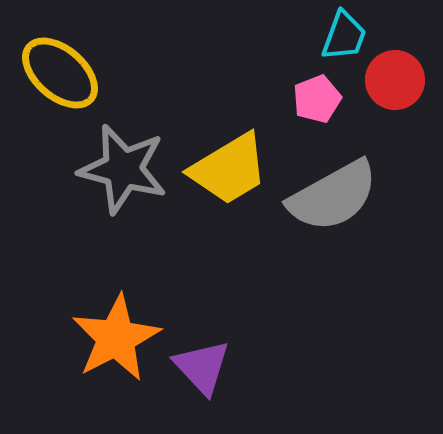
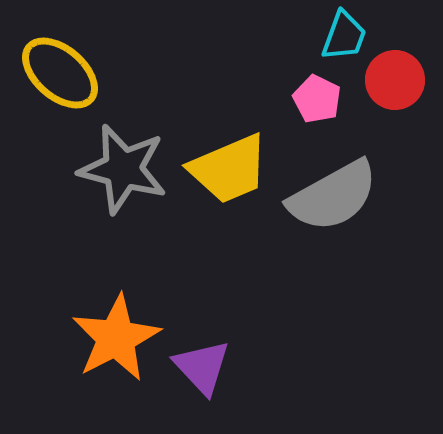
pink pentagon: rotated 24 degrees counterclockwise
yellow trapezoid: rotated 8 degrees clockwise
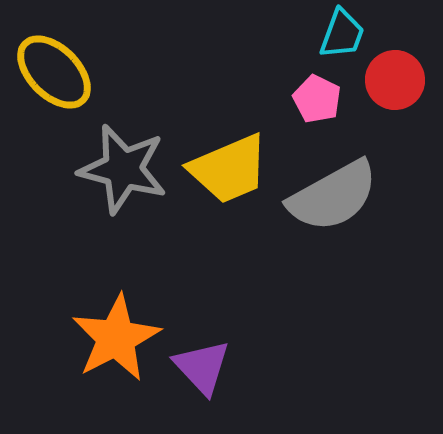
cyan trapezoid: moved 2 px left, 2 px up
yellow ellipse: moved 6 px left, 1 px up; rotated 4 degrees clockwise
